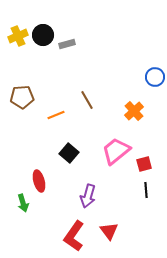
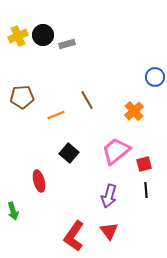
purple arrow: moved 21 px right
green arrow: moved 10 px left, 8 px down
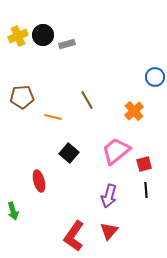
orange line: moved 3 px left, 2 px down; rotated 36 degrees clockwise
red triangle: rotated 18 degrees clockwise
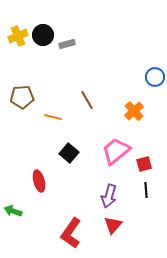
green arrow: rotated 126 degrees clockwise
red triangle: moved 4 px right, 6 px up
red L-shape: moved 3 px left, 3 px up
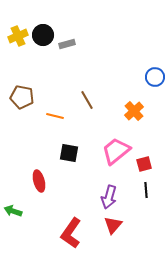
brown pentagon: rotated 15 degrees clockwise
orange line: moved 2 px right, 1 px up
black square: rotated 30 degrees counterclockwise
purple arrow: moved 1 px down
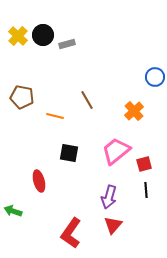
yellow cross: rotated 24 degrees counterclockwise
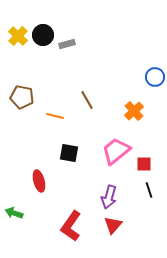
red square: rotated 14 degrees clockwise
black line: moved 3 px right; rotated 14 degrees counterclockwise
green arrow: moved 1 px right, 2 px down
red L-shape: moved 7 px up
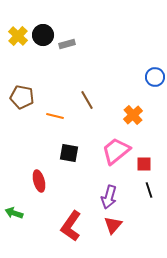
orange cross: moved 1 px left, 4 px down
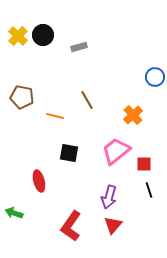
gray rectangle: moved 12 px right, 3 px down
